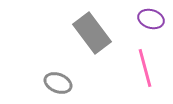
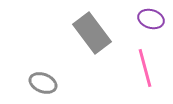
gray ellipse: moved 15 px left
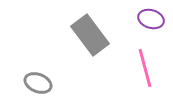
gray rectangle: moved 2 px left, 2 px down
gray ellipse: moved 5 px left
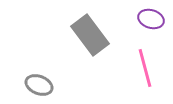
gray ellipse: moved 1 px right, 2 px down
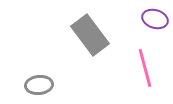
purple ellipse: moved 4 px right
gray ellipse: rotated 28 degrees counterclockwise
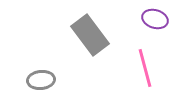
gray ellipse: moved 2 px right, 5 px up
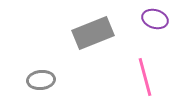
gray rectangle: moved 3 px right, 2 px up; rotated 75 degrees counterclockwise
pink line: moved 9 px down
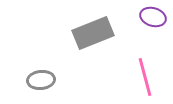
purple ellipse: moved 2 px left, 2 px up
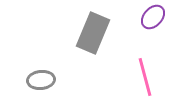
purple ellipse: rotated 65 degrees counterclockwise
gray rectangle: rotated 45 degrees counterclockwise
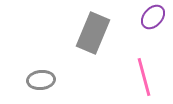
pink line: moved 1 px left
